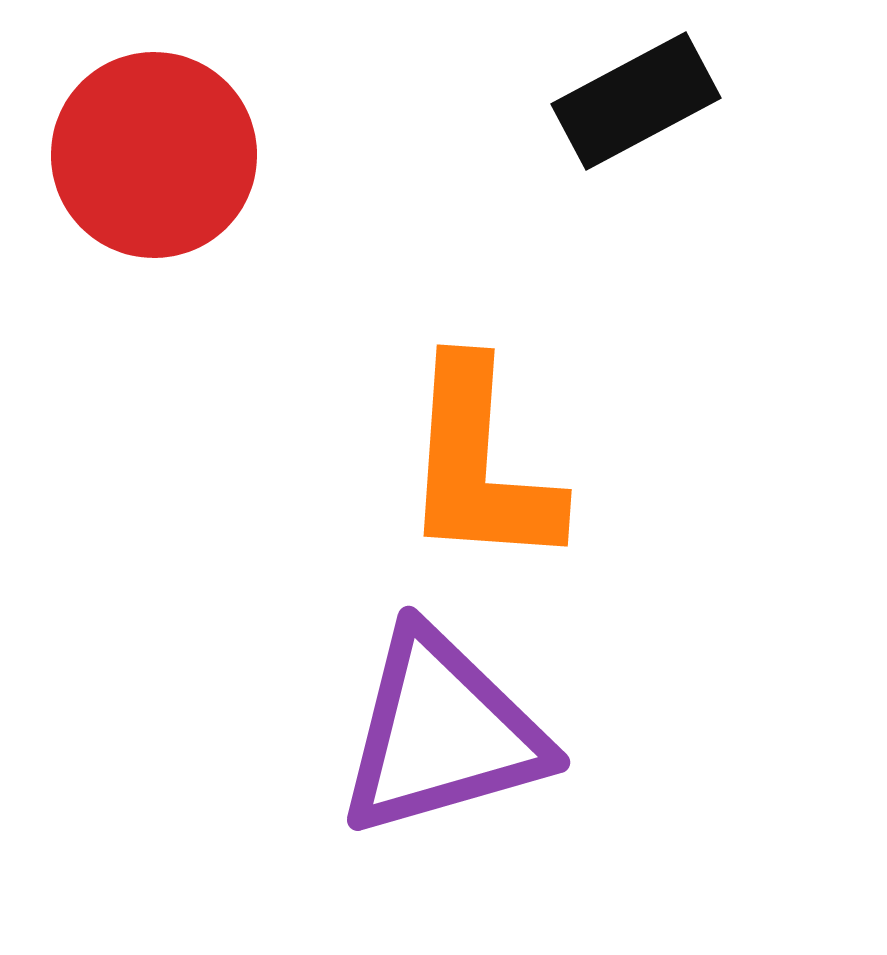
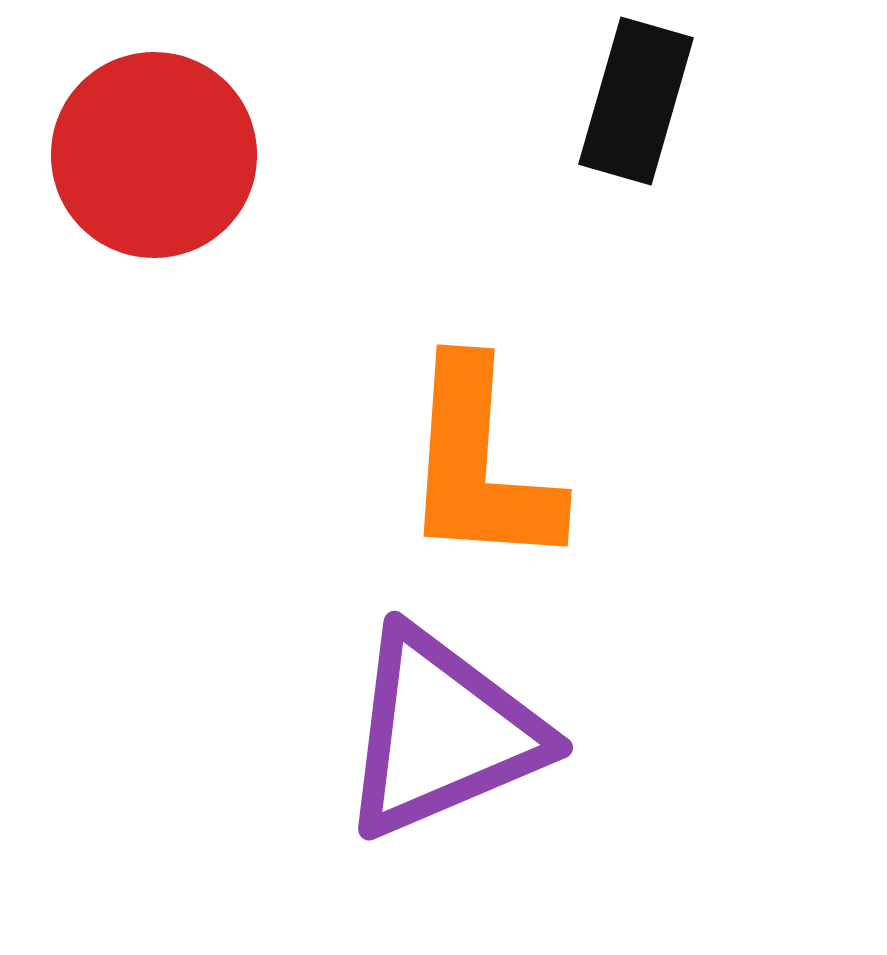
black rectangle: rotated 46 degrees counterclockwise
purple triangle: rotated 7 degrees counterclockwise
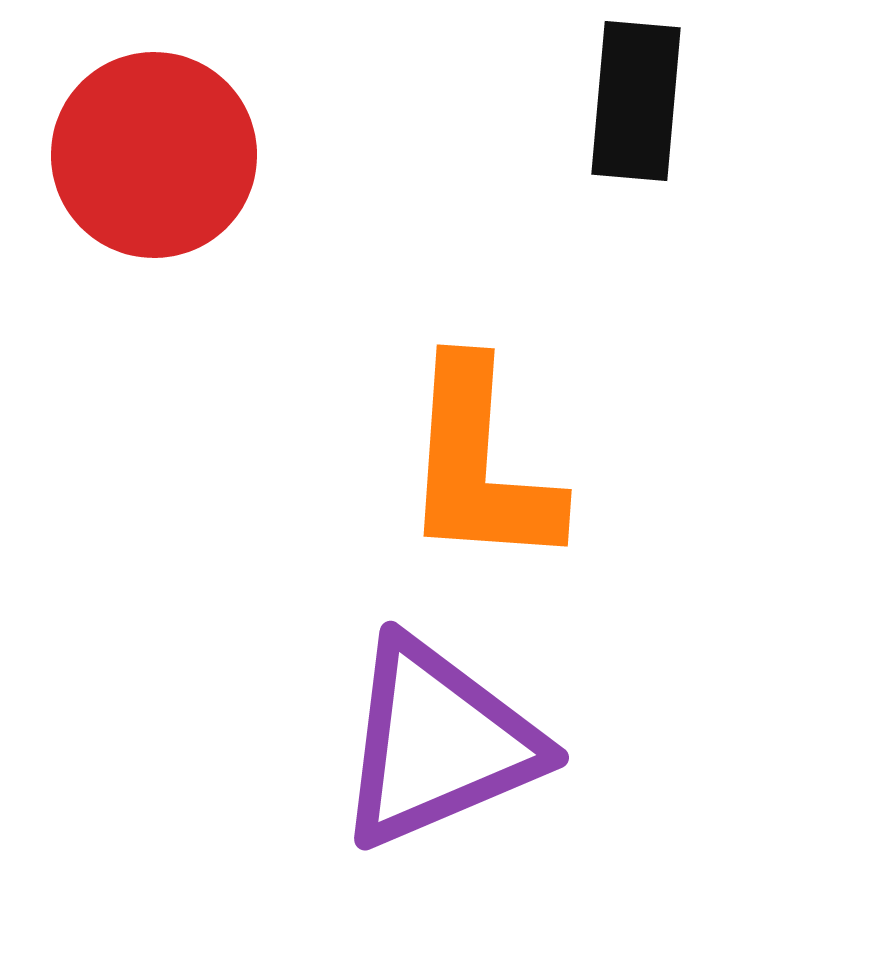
black rectangle: rotated 11 degrees counterclockwise
purple triangle: moved 4 px left, 10 px down
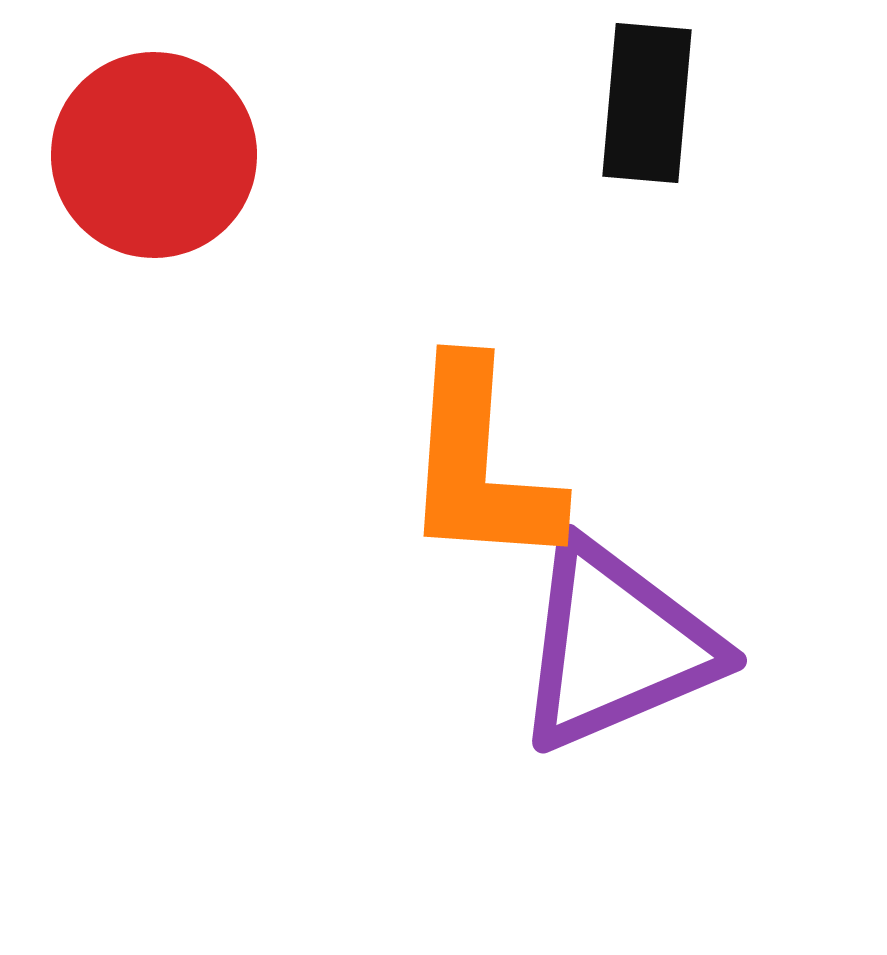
black rectangle: moved 11 px right, 2 px down
purple triangle: moved 178 px right, 97 px up
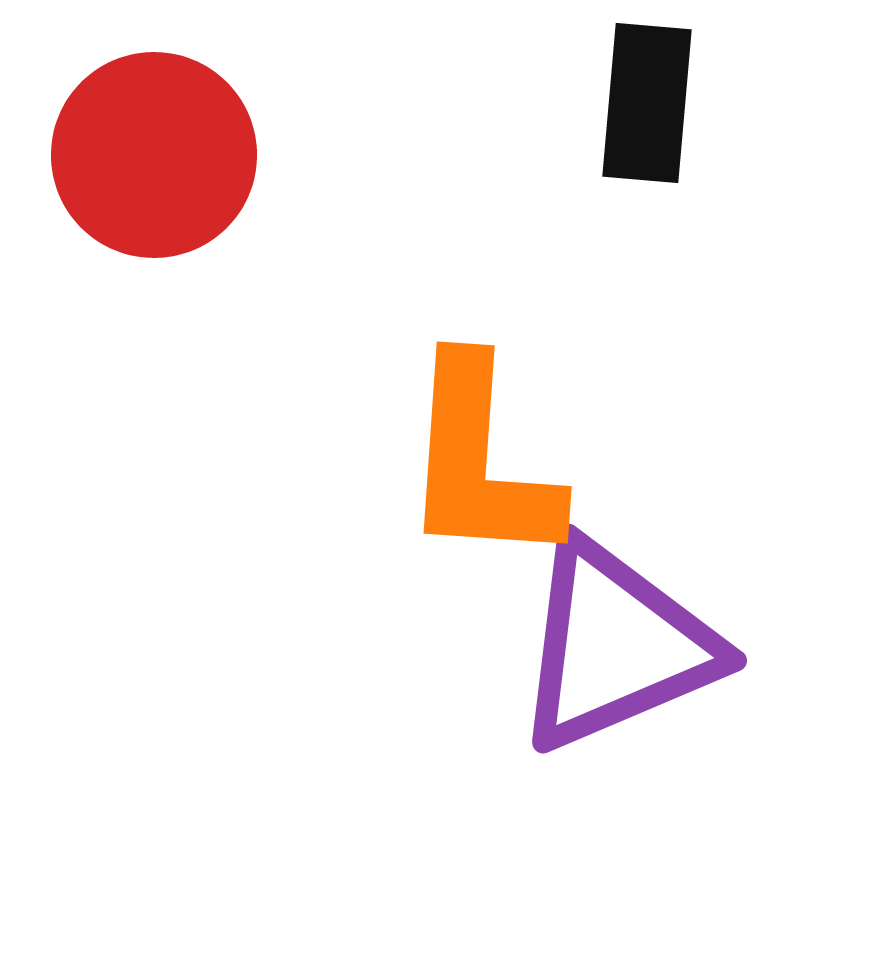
orange L-shape: moved 3 px up
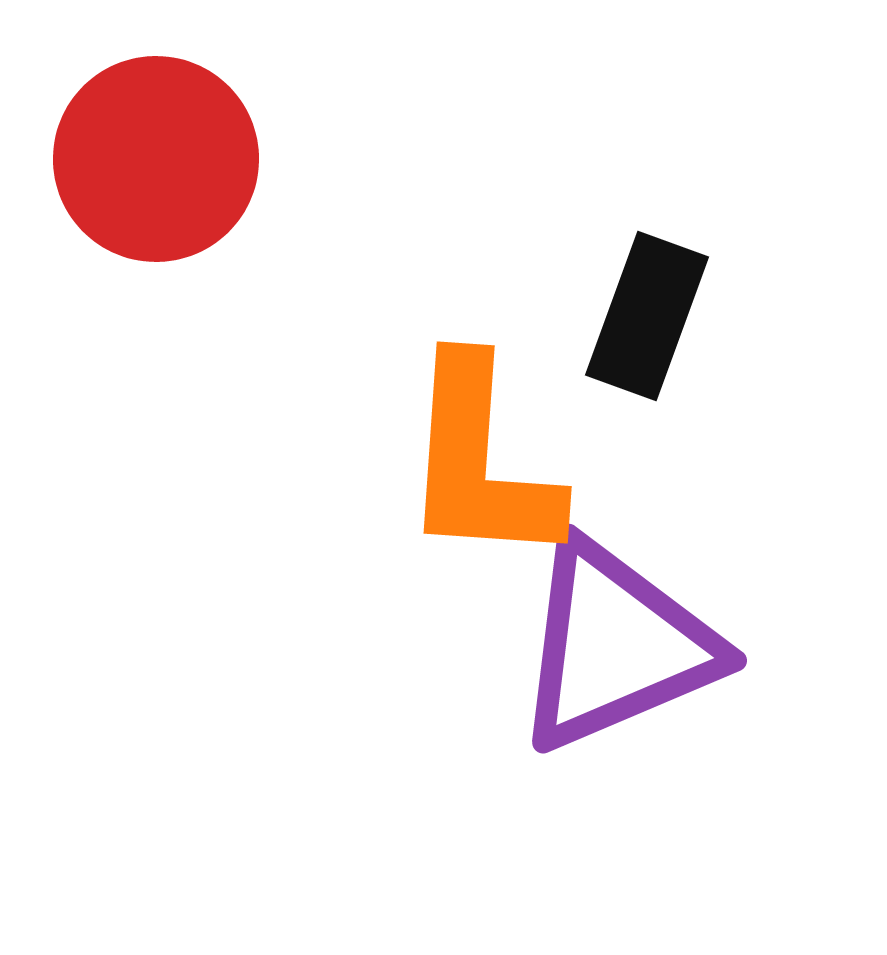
black rectangle: moved 213 px down; rotated 15 degrees clockwise
red circle: moved 2 px right, 4 px down
